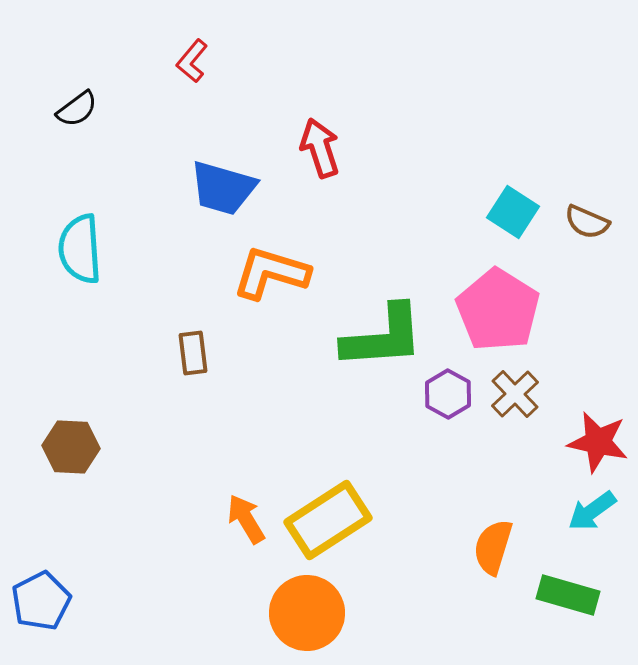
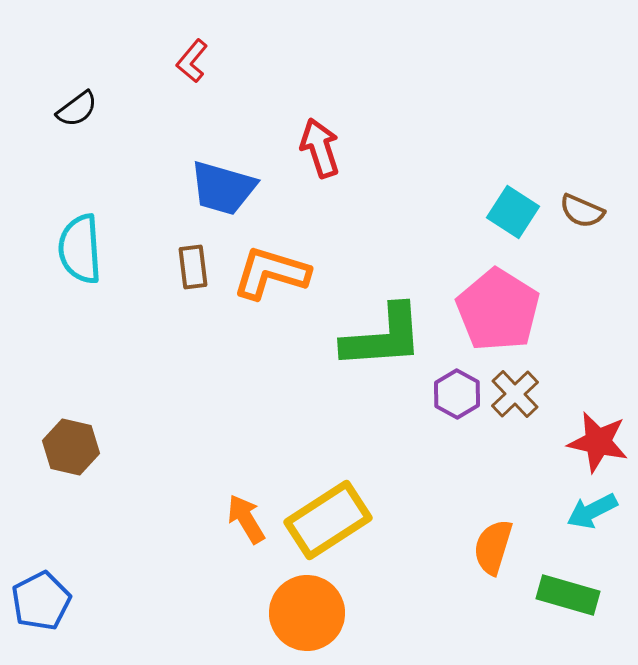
brown semicircle: moved 5 px left, 11 px up
brown rectangle: moved 86 px up
purple hexagon: moved 9 px right
brown hexagon: rotated 10 degrees clockwise
cyan arrow: rotated 9 degrees clockwise
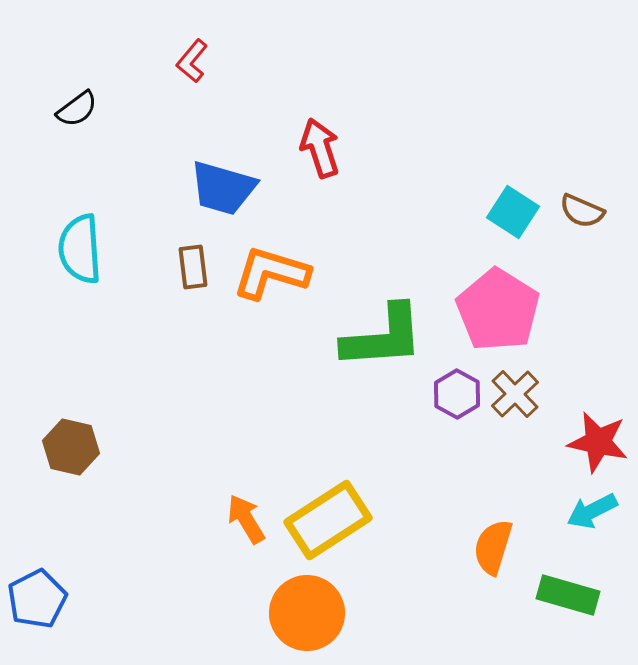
blue pentagon: moved 4 px left, 2 px up
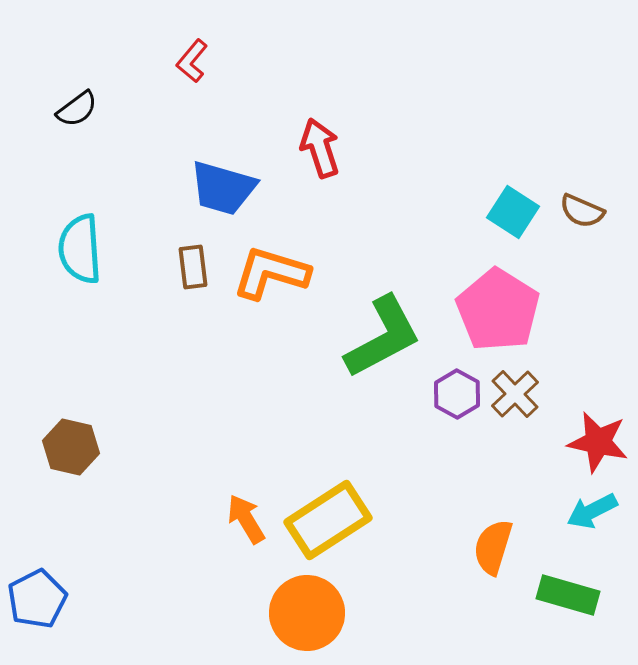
green L-shape: rotated 24 degrees counterclockwise
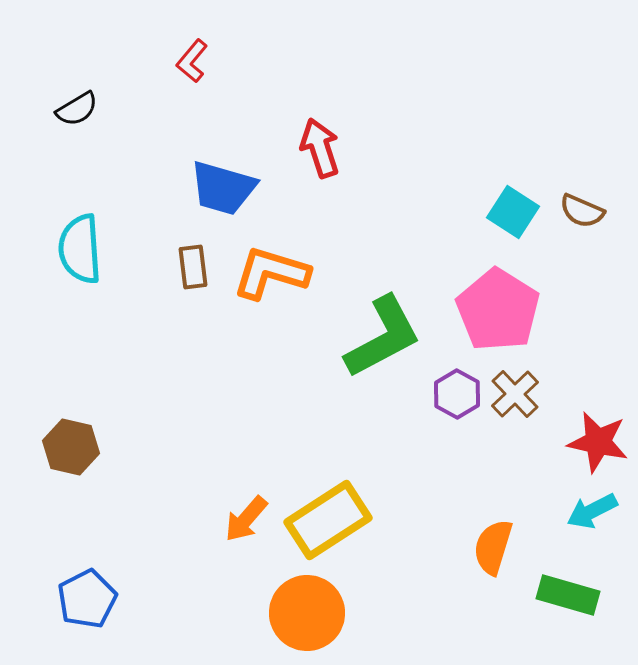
black semicircle: rotated 6 degrees clockwise
orange arrow: rotated 108 degrees counterclockwise
blue pentagon: moved 50 px right
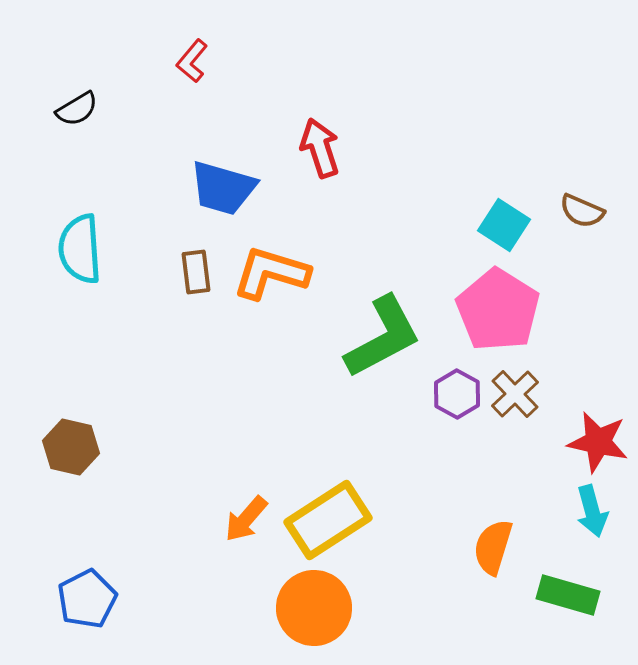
cyan square: moved 9 px left, 13 px down
brown rectangle: moved 3 px right, 5 px down
cyan arrow: rotated 78 degrees counterclockwise
orange circle: moved 7 px right, 5 px up
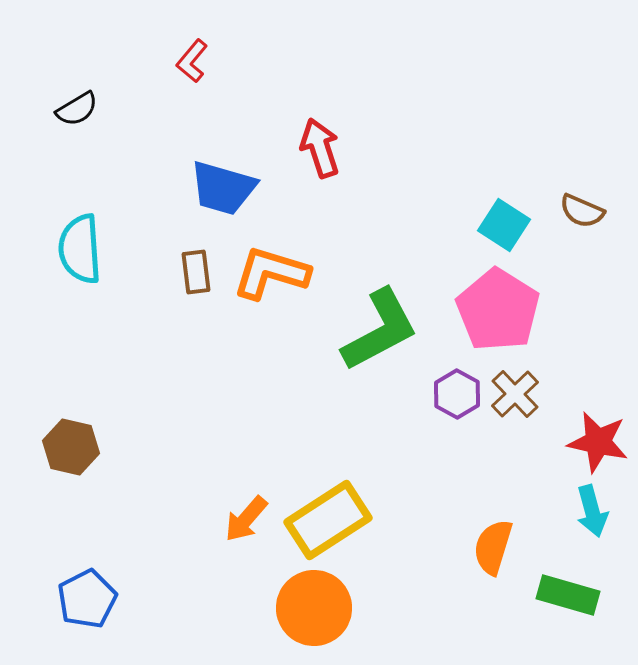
green L-shape: moved 3 px left, 7 px up
